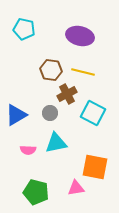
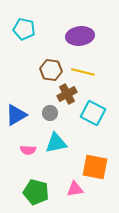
purple ellipse: rotated 20 degrees counterclockwise
pink triangle: moved 1 px left, 1 px down
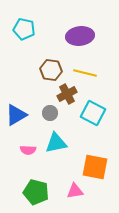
yellow line: moved 2 px right, 1 px down
pink triangle: moved 2 px down
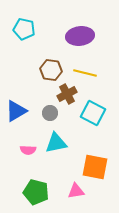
blue triangle: moved 4 px up
pink triangle: moved 1 px right
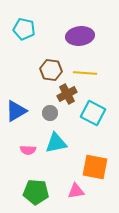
yellow line: rotated 10 degrees counterclockwise
green pentagon: rotated 10 degrees counterclockwise
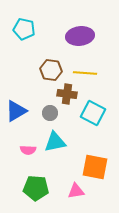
brown cross: rotated 36 degrees clockwise
cyan triangle: moved 1 px left, 1 px up
green pentagon: moved 4 px up
